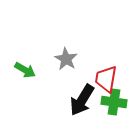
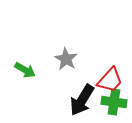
red trapezoid: moved 4 px right, 1 px down; rotated 148 degrees counterclockwise
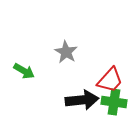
gray star: moved 7 px up
green arrow: moved 1 px left, 1 px down
black arrow: rotated 128 degrees counterclockwise
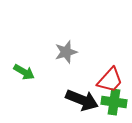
gray star: rotated 25 degrees clockwise
green arrow: moved 1 px down
black arrow: rotated 28 degrees clockwise
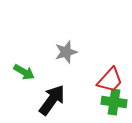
black arrow: moved 30 px left; rotated 76 degrees counterclockwise
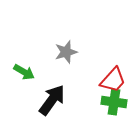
red trapezoid: moved 3 px right
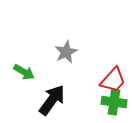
gray star: rotated 10 degrees counterclockwise
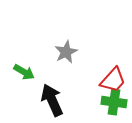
black arrow: rotated 60 degrees counterclockwise
